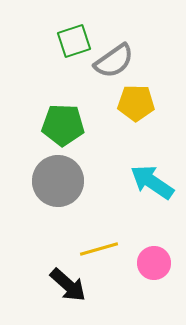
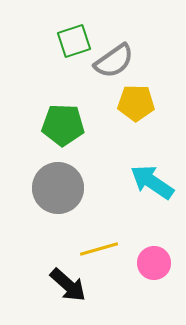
gray circle: moved 7 px down
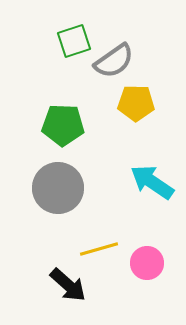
pink circle: moved 7 px left
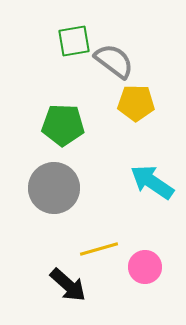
green square: rotated 8 degrees clockwise
gray semicircle: rotated 108 degrees counterclockwise
gray circle: moved 4 px left
pink circle: moved 2 px left, 4 px down
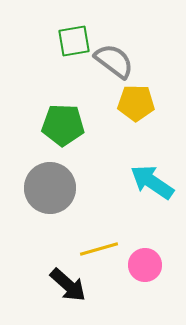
gray circle: moved 4 px left
pink circle: moved 2 px up
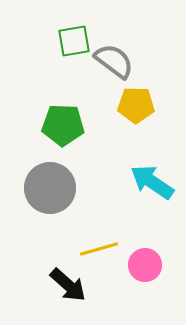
yellow pentagon: moved 2 px down
